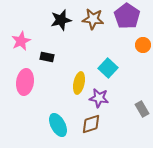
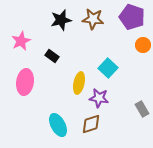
purple pentagon: moved 5 px right, 1 px down; rotated 15 degrees counterclockwise
black rectangle: moved 5 px right, 1 px up; rotated 24 degrees clockwise
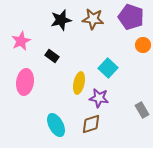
purple pentagon: moved 1 px left
gray rectangle: moved 1 px down
cyan ellipse: moved 2 px left
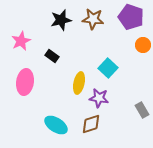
cyan ellipse: rotated 30 degrees counterclockwise
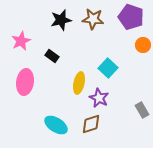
purple star: rotated 18 degrees clockwise
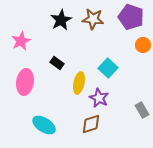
black star: rotated 15 degrees counterclockwise
black rectangle: moved 5 px right, 7 px down
cyan ellipse: moved 12 px left
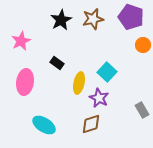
brown star: rotated 20 degrees counterclockwise
cyan square: moved 1 px left, 4 px down
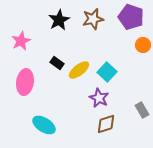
black star: moved 2 px left
yellow ellipse: moved 13 px up; rotated 40 degrees clockwise
brown diamond: moved 15 px right
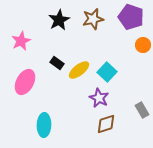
pink ellipse: rotated 20 degrees clockwise
cyan ellipse: rotated 60 degrees clockwise
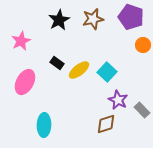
purple star: moved 19 px right, 2 px down
gray rectangle: rotated 14 degrees counterclockwise
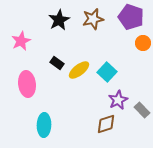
orange circle: moved 2 px up
pink ellipse: moved 2 px right, 2 px down; rotated 35 degrees counterclockwise
purple star: rotated 18 degrees clockwise
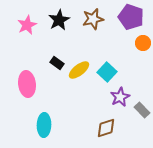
pink star: moved 6 px right, 16 px up
purple star: moved 2 px right, 3 px up
brown diamond: moved 4 px down
